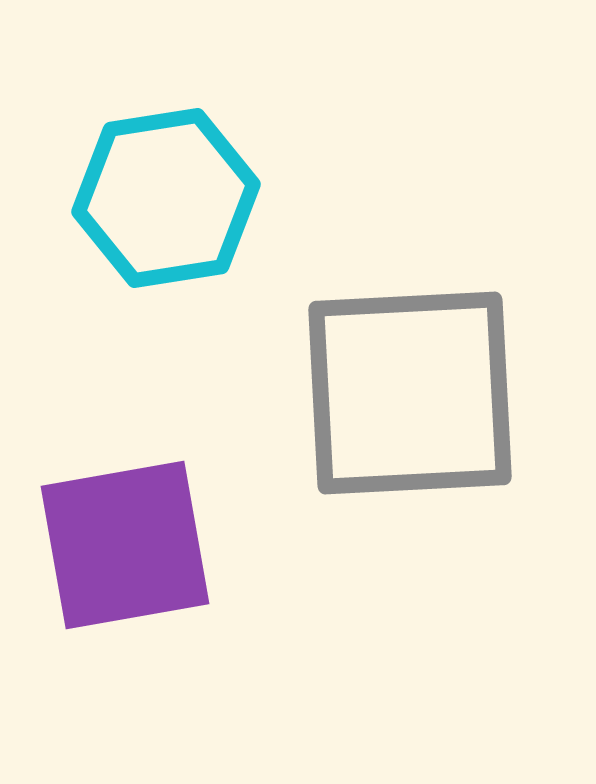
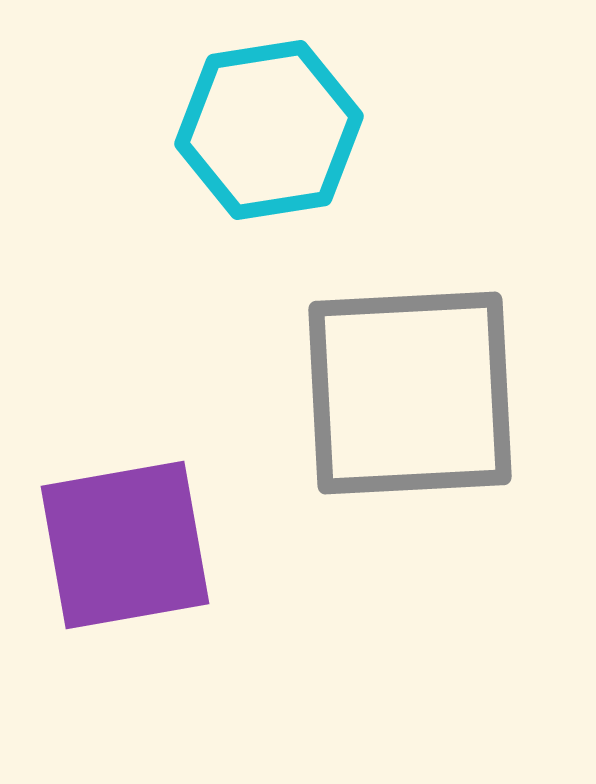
cyan hexagon: moved 103 px right, 68 px up
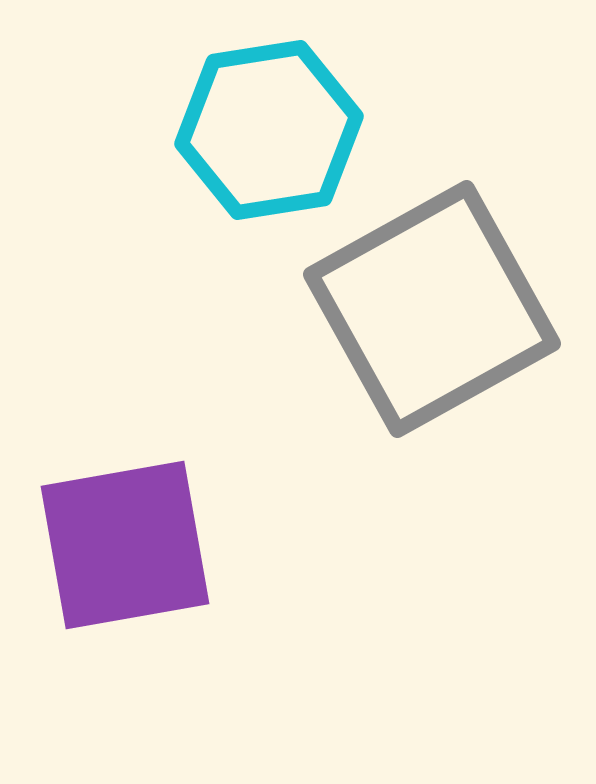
gray square: moved 22 px right, 84 px up; rotated 26 degrees counterclockwise
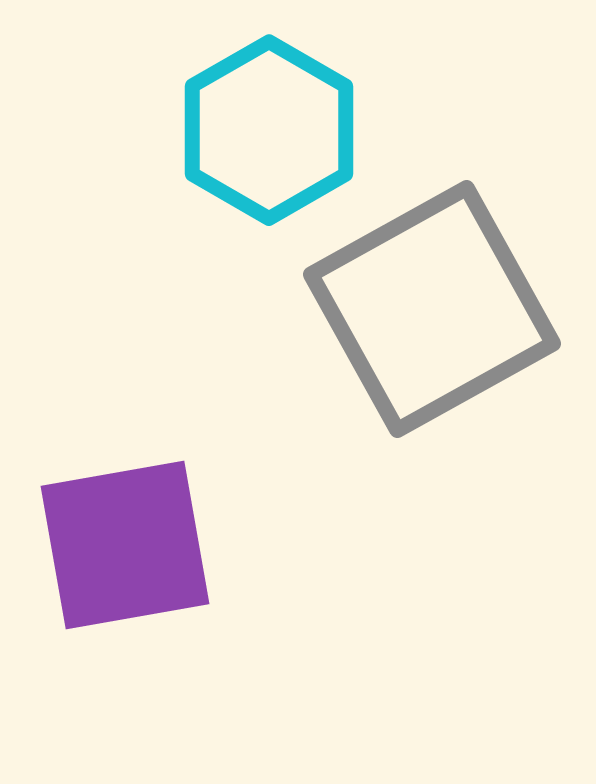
cyan hexagon: rotated 21 degrees counterclockwise
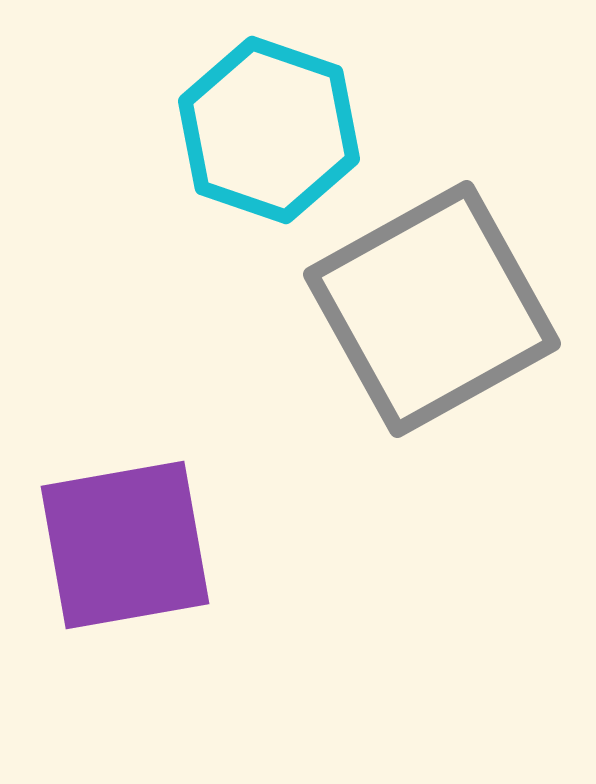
cyan hexagon: rotated 11 degrees counterclockwise
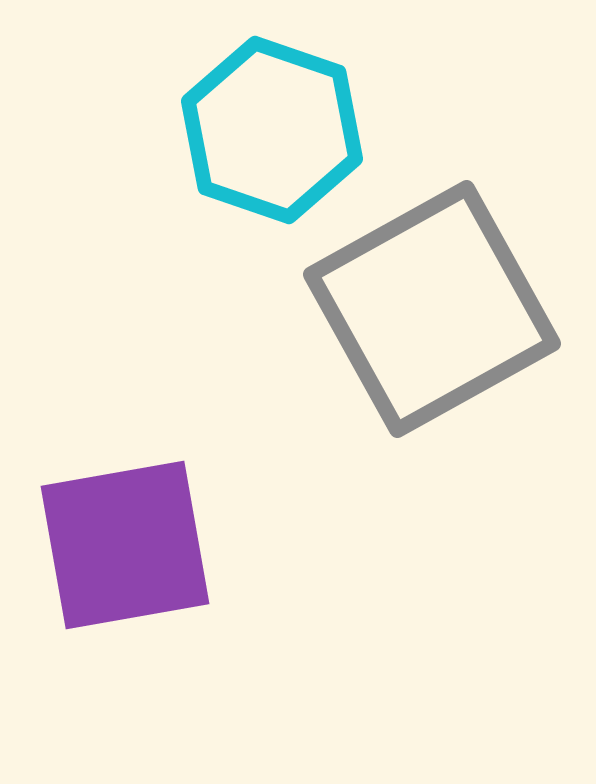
cyan hexagon: moved 3 px right
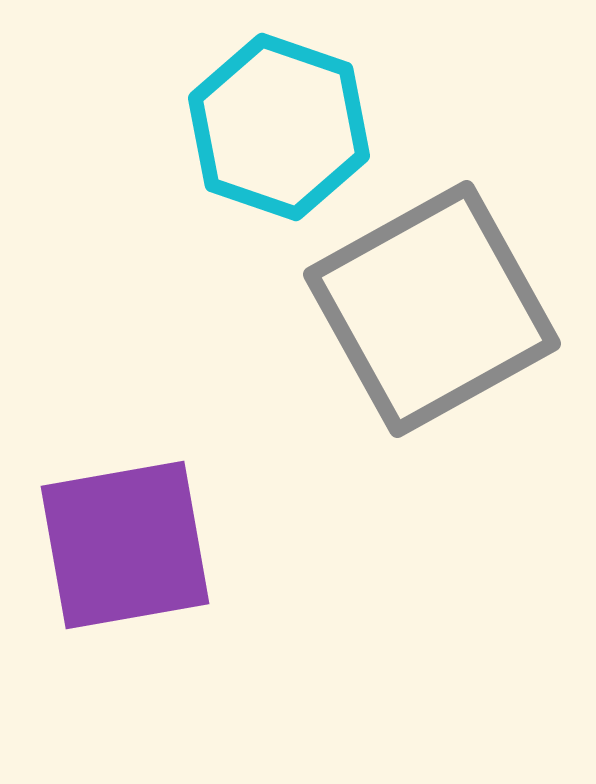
cyan hexagon: moved 7 px right, 3 px up
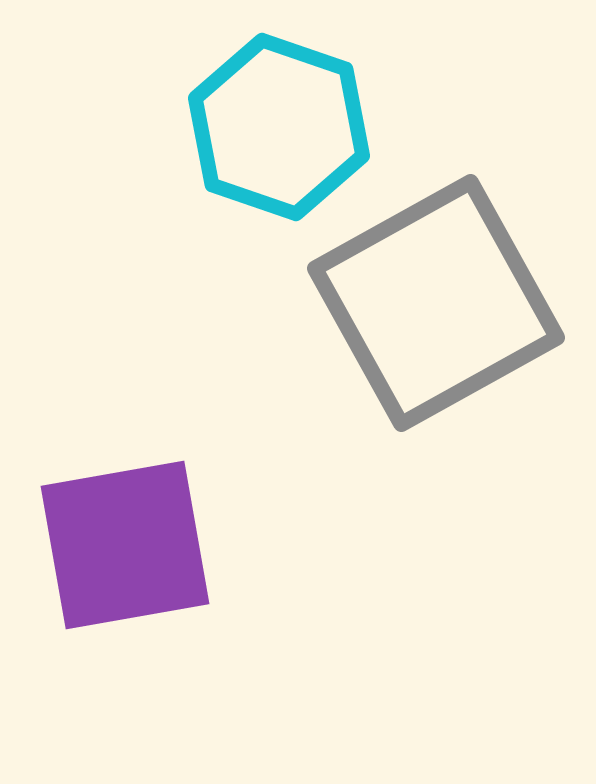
gray square: moved 4 px right, 6 px up
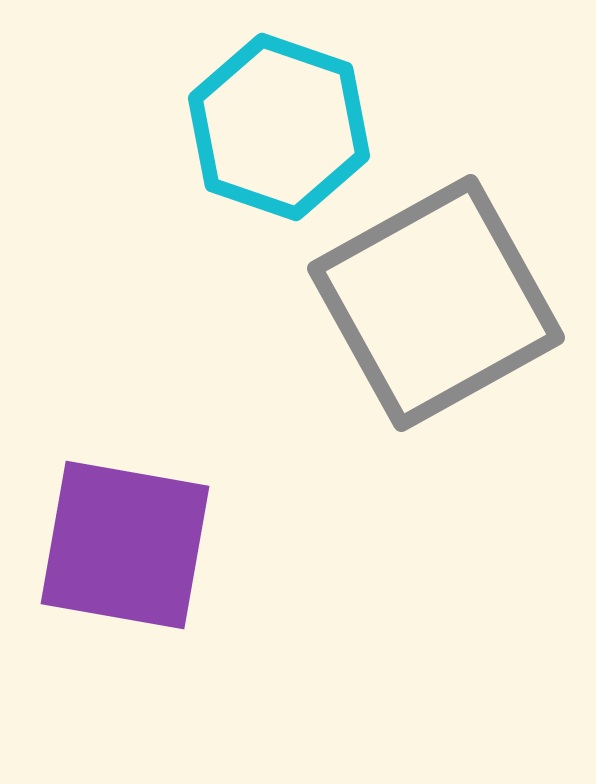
purple square: rotated 20 degrees clockwise
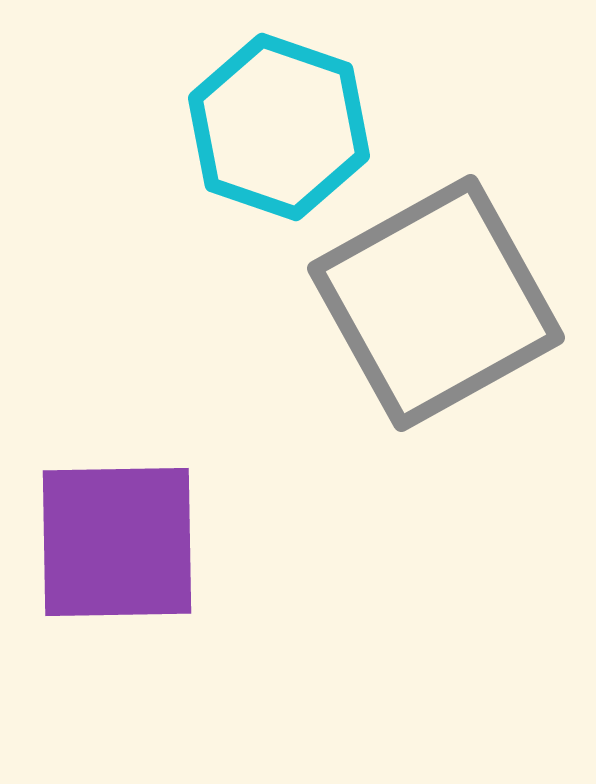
purple square: moved 8 px left, 3 px up; rotated 11 degrees counterclockwise
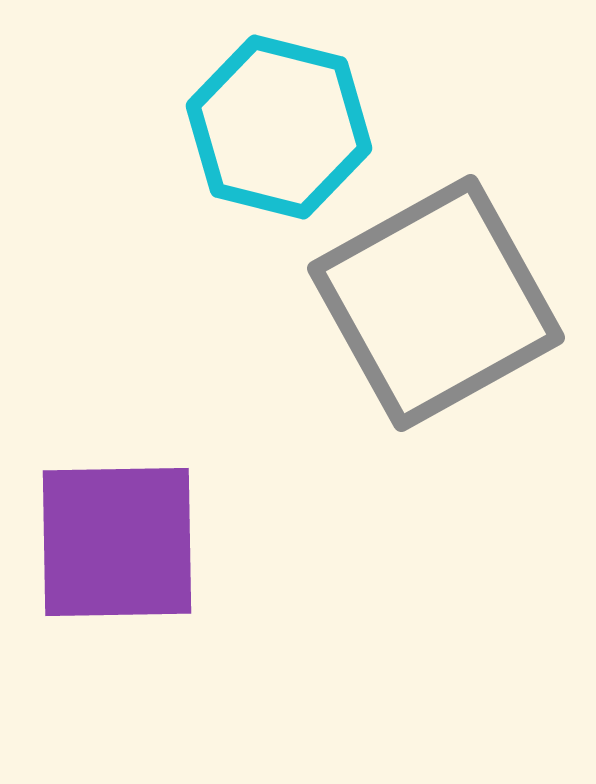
cyan hexagon: rotated 5 degrees counterclockwise
